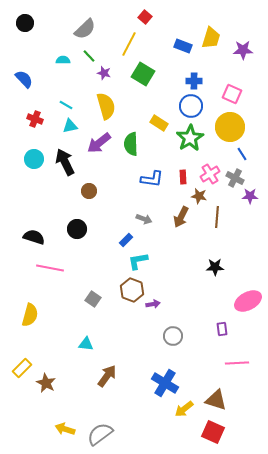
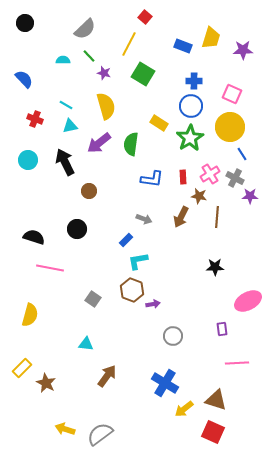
green semicircle at (131, 144): rotated 10 degrees clockwise
cyan circle at (34, 159): moved 6 px left, 1 px down
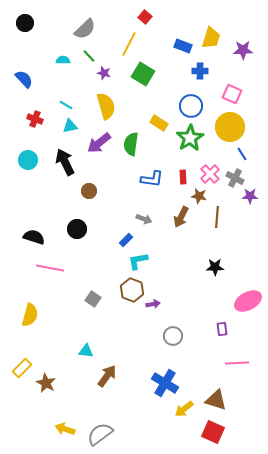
blue cross at (194, 81): moved 6 px right, 10 px up
pink cross at (210, 174): rotated 12 degrees counterclockwise
cyan triangle at (86, 344): moved 7 px down
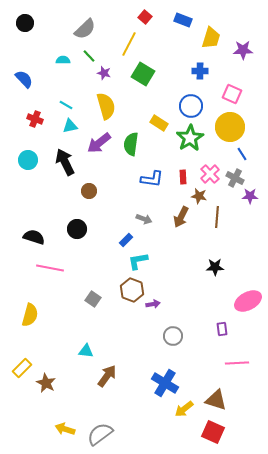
blue rectangle at (183, 46): moved 26 px up
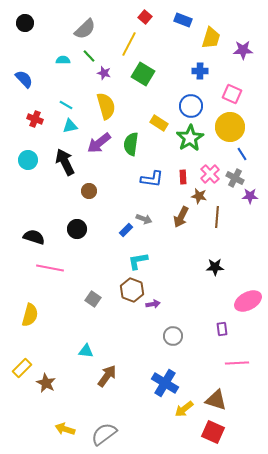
blue rectangle at (126, 240): moved 10 px up
gray semicircle at (100, 434): moved 4 px right
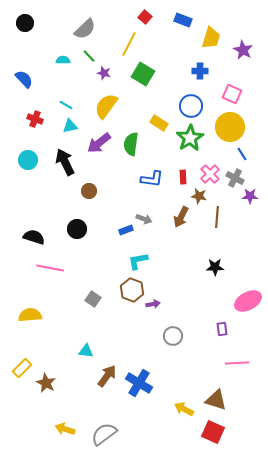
purple star at (243, 50): rotated 30 degrees clockwise
yellow semicircle at (106, 106): rotated 128 degrees counterclockwise
blue rectangle at (126, 230): rotated 24 degrees clockwise
yellow semicircle at (30, 315): rotated 110 degrees counterclockwise
blue cross at (165, 383): moved 26 px left
yellow arrow at (184, 409): rotated 66 degrees clockwise
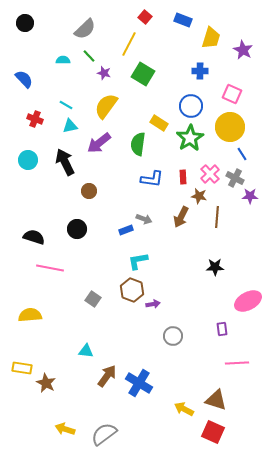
green semicircle at (131, 144): moved 7 px right
yellow rectangle at (22, 368): rotated 54 degrees clockwise
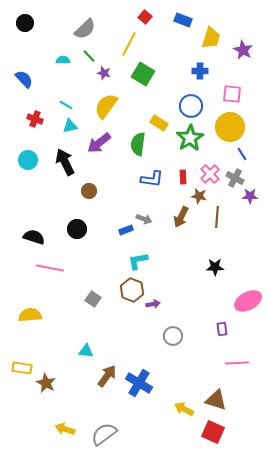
pink square at (232, 94): rotated 18 degrees counterclockwise
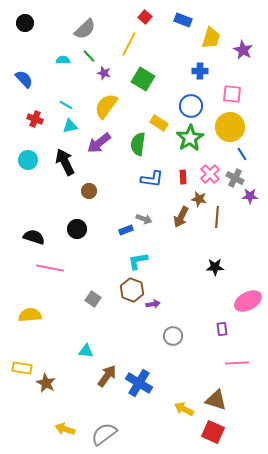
green square at (143, 74): moved 5 px down
brown star at (199, 196): moved 3 px down
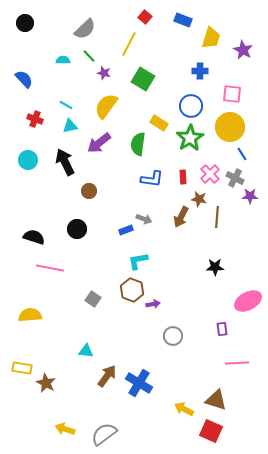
red square at (213, 432): moved 2 px left, 1 px up
